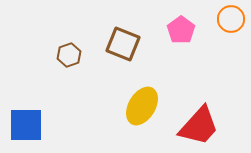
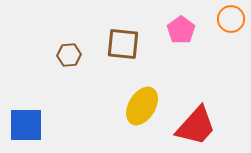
brown square: rotated 16 degrees counterclockwise
brown hexagon: rotated 15 degrees clockwise
red trapezoid: moved 3 px left
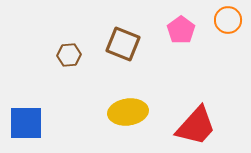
orange circle: moved 3 px left, 1 px down
brown square: rotated 16 degrees clockwise
yellow ellipse: moved 14 px left, 6 px down; rotated 51 degrees clockwise
blue square: moved 2 px up
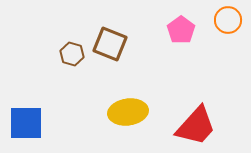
brown square: moved 13 px left
brown hexagon: moved 3 px right, 1 px up; rotated 20 degrees clockwise
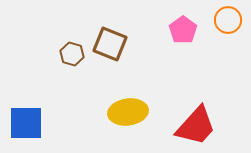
pink pentagon: moved 2 px right
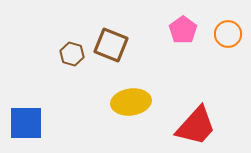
orange circle: moved 14 px down
brown square: moved 1 px right, 1 px down
yellow ellipse: moved 3 px right, 10 px up
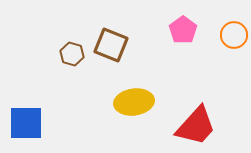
orange circle: moved 6 px right, 1 px down
yellow ellipse: moved 3 px right
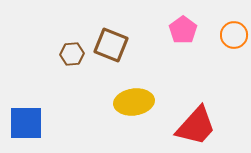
brown hexagon: rotated 20 degrees counterclockwise
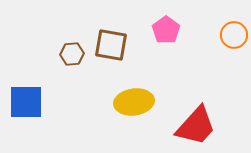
pink pentagon: moved 17 px left
brown square: rotated 12 degrees counterclockwise
blue square: moved 21 px up
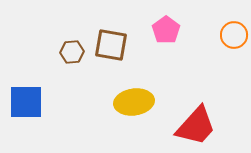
brown hexagon: moved 2 px up
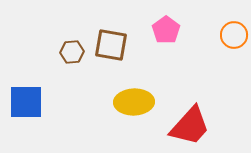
yellow ellipse: rotated 6 degrees clockwise
red trapezoid: moved 6 px left
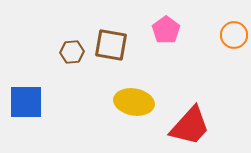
yellow ellipse: rotated 12 degrees clockwise
